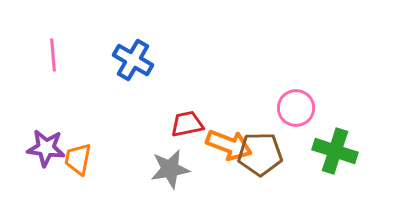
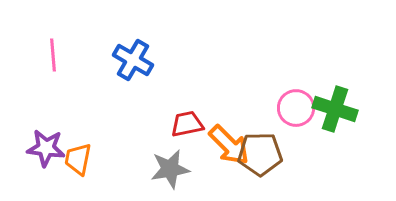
orange arrow: rotated 24 degrees clockwise
green cross: moved 42 px up
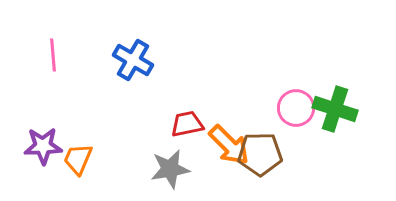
purple star: moved 3 px left, 2 px up; rotated 9 degrees counterclockwise
orange trapezoid: rotated 12 degrees clockwise
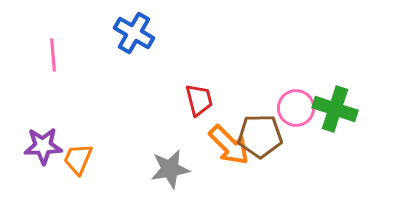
blue cross: moved 1 px right, 27 px up
red trapezoid: moved 12 px right, 24 px up; rotated 88 degrees clockwise
brown pentagon: moved 18 px up
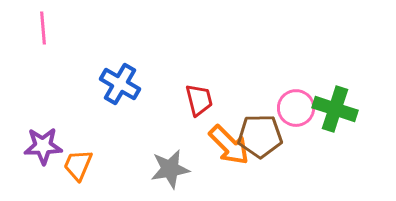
blue cross: moved 14 px left, 51 px down
pink line: moved 10 px left, 27 px up
orange trapezoid: moved 6 px down
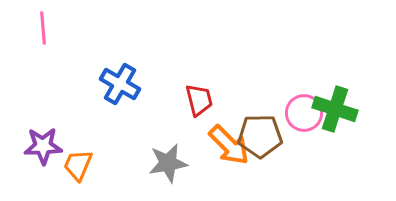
pink circle: moved 8 px right, 5 px down
gray star: moved 2 px left, 6 px up
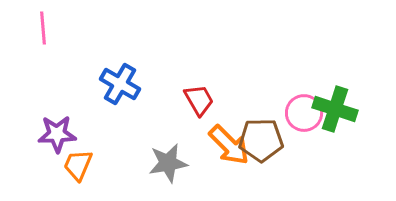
red trapezoid: rotated 16 degrees counterclockwise
brown pentagon: moved 1 px right, 4 px down
purple star: moved 14 px right, 12 px up
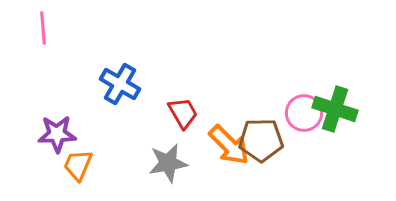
red trapezoid: moved 16 px left, 13 px down
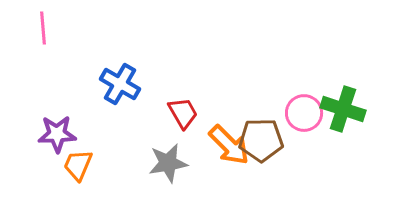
green cross: moved 8 px right
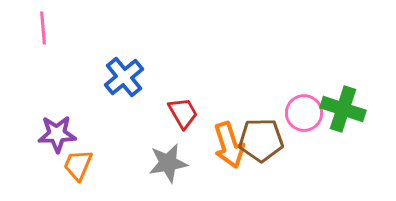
blue cross: moved 4 px right, 7 px up; rotated 21 degrees clockwise
orange arrow: rotated 27 degrees clockwise
